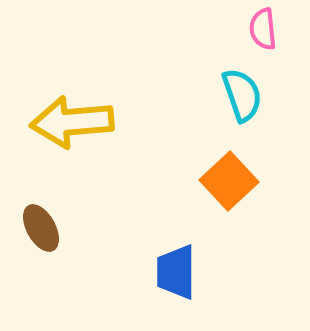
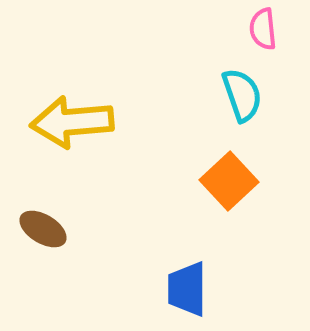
brown ellipse: moved 2 px right, 1 px down; rotated 30 degrees counterclockwise
blue trapezoid: moved 11 px right, 17 px down
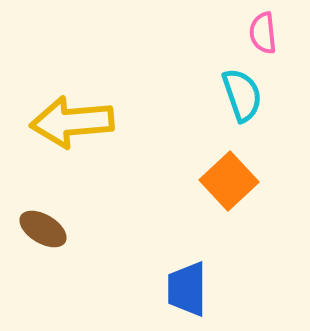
pink semicircle: moved 4 px down
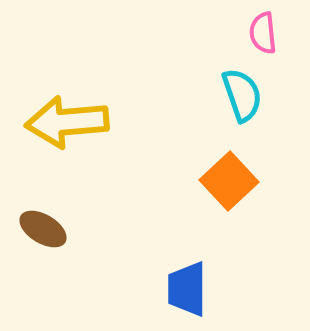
yellow arrow: moved 5 px left
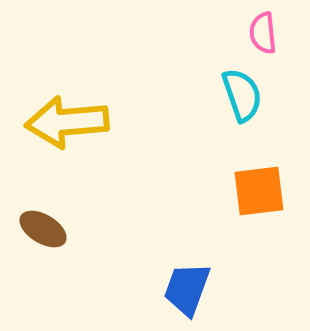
orange square: moved 30 px right, 10 px down; rotated 36 degrees clockwise
blue trapezoid: rotated 20 degrees clockwise
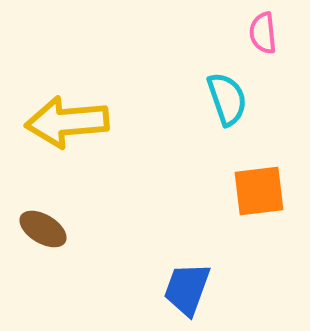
cyan semicircle: moved 15 px left, 4 px down
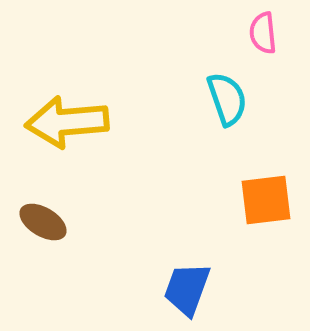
orange square: moved 7 px right, 9 px down
brown ellipse: moved 7 px up
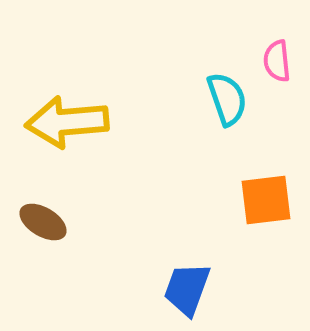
pink semicircle: moved 14 px right, 28 px down
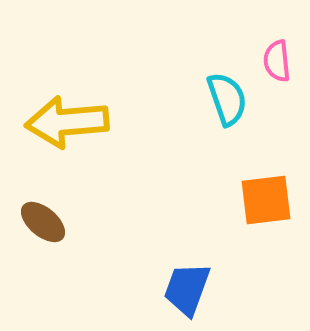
brown ellipse: rotated 9 degrees clockwise
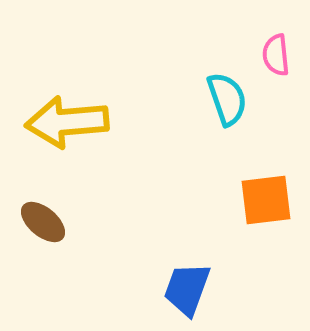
pink semicircle: moved 1 px left, 6 px up
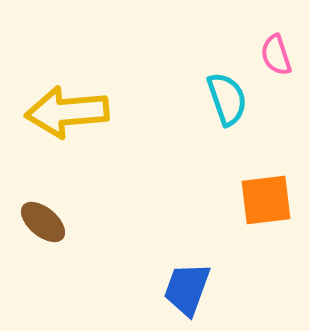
pink semicircle: rotated 12 degrees counterclockwise
yellow arrow: moved 10 px up
